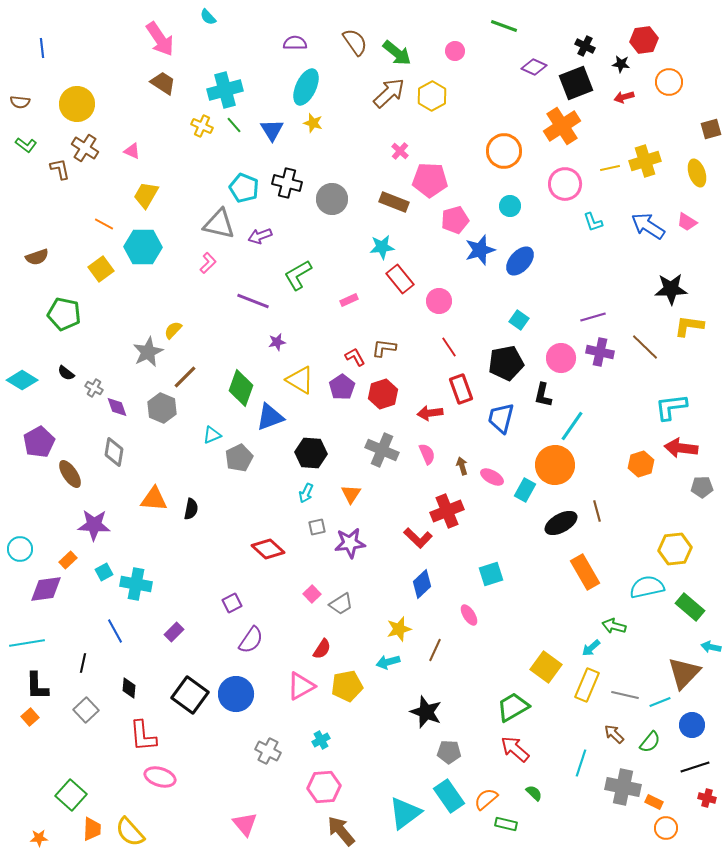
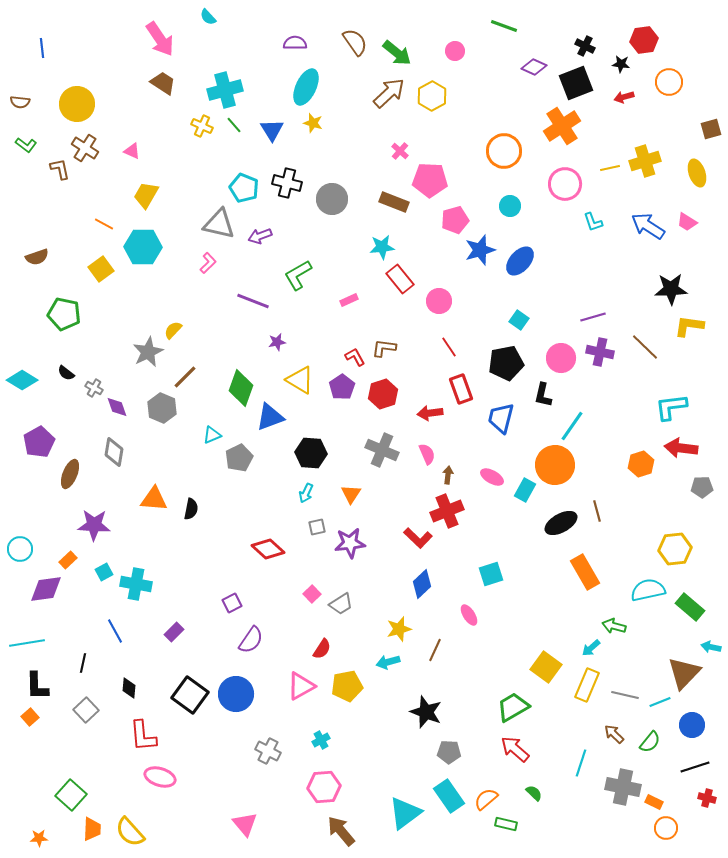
brown arrow at (462, 466): moved 14 px left, 9 px down; rotated 24 degrees clockwise
brown ellipse at (70, 474): rotated 56 degrees clockwise
cyan semicircle at (647, 587): moved 1 px right, 3 px down
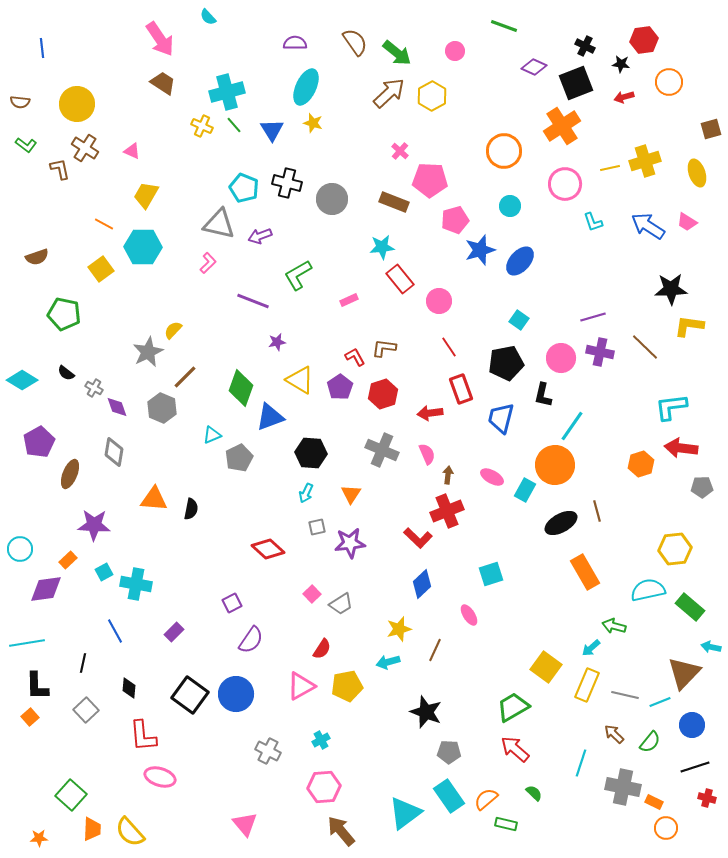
cyan cross at (225, 90): moved 2 px right, 2 px down
purple pentagon at (342, 387): moved 2 px left
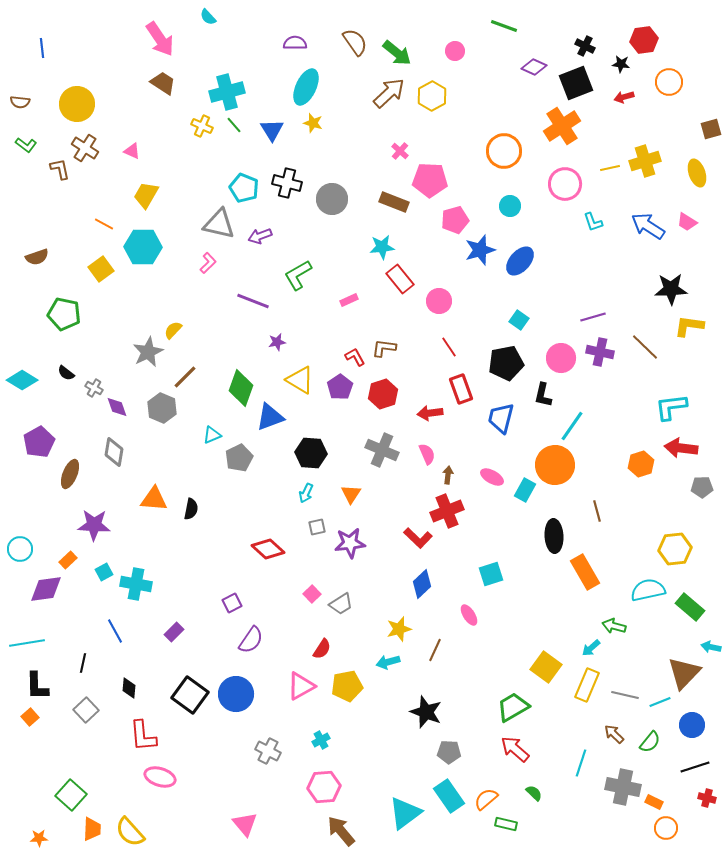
black ellipse at (561, 523): moved 7 px left, 13 px down; rotated 64 degrees counterclockwise
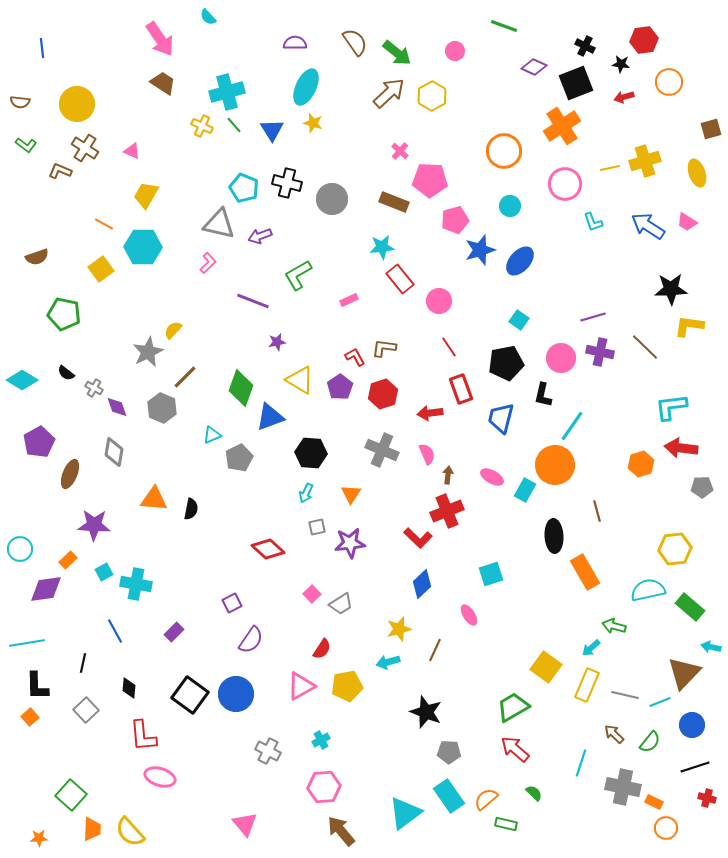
brown L-shape at (60, 169): moved 2 px down; rotated 55 degrees counterclockwise
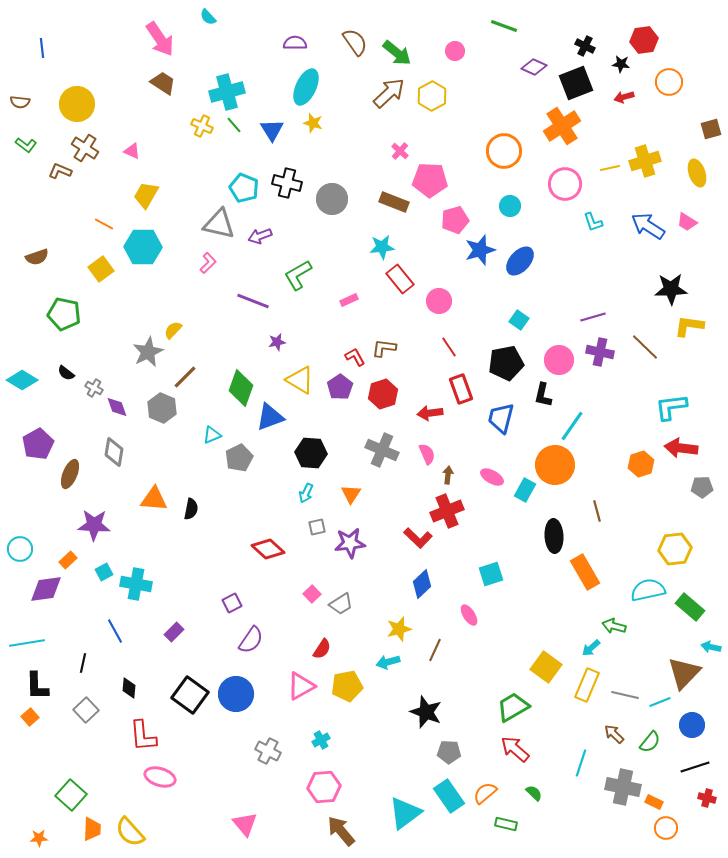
pink circle at (561, 358): moved 2 px left, 2 px down
purple pentagon at (39, 442): moved 1 px left, 2 px down
orange semicircle at (486, 799): moved 1 px left, 6 px up
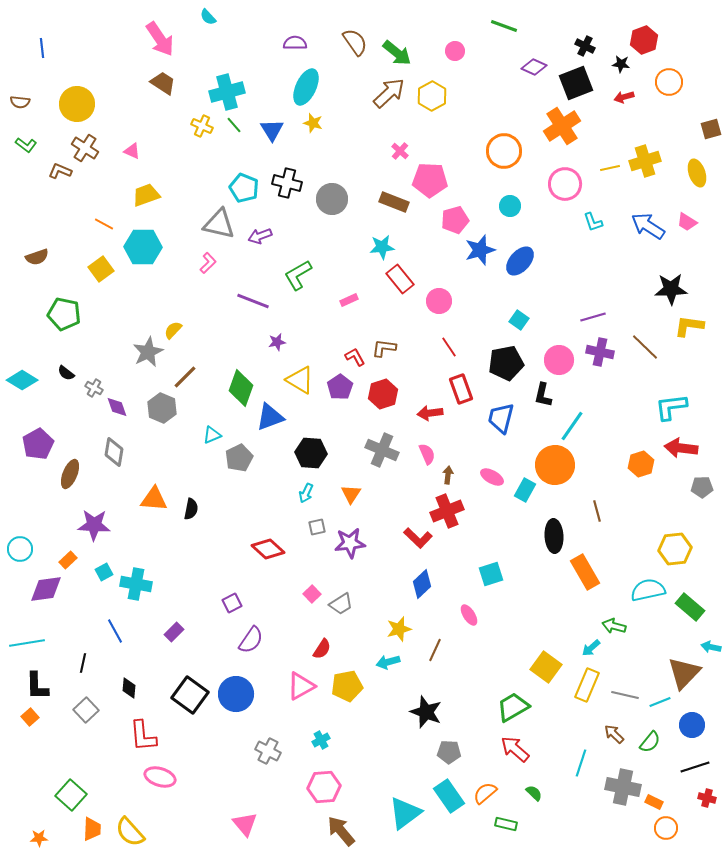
red hexagon at (644, 40): rotated 12 degrees counterclockwise
yellow trapezoid at (146, 195): rotated 40 degrees clockwise
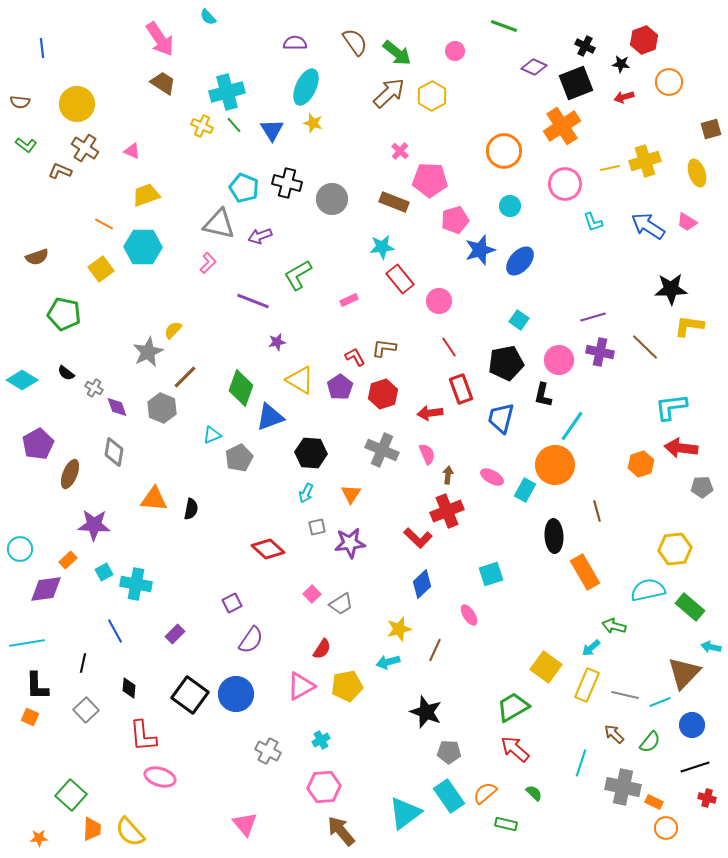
purple rectangle at (174, 632): moved 1 px right, 2 px down
orange square at (30, 717): rotated 24 degrees counterclockwise
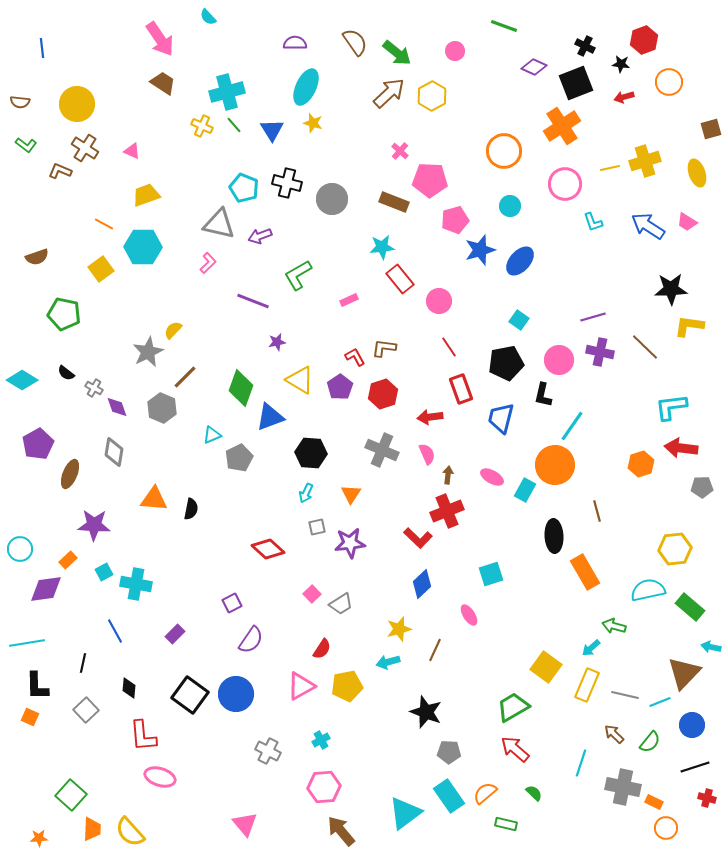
red arrow at (430, 413): moved 4 px down
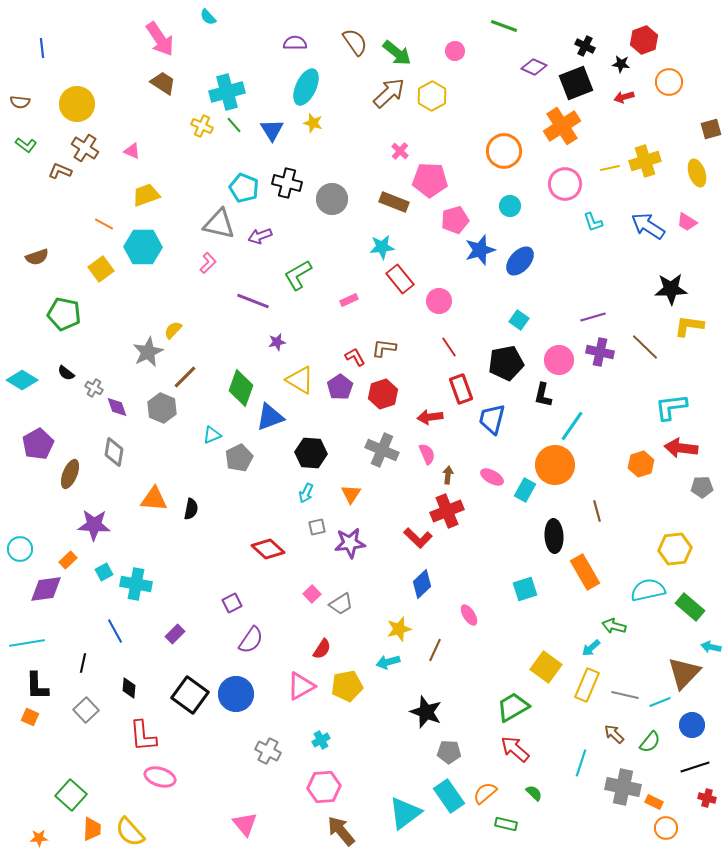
blue trapezoid at (501, 418): moved 9 px left, 1 px down
cyan square at (491, 574): moved 34 px right, 15 px down
